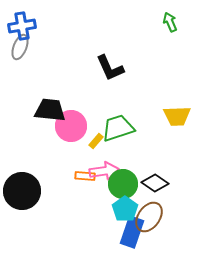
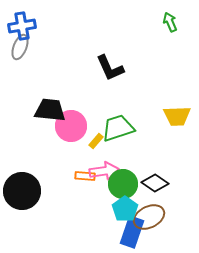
brown ellipse: rotated 28 degrees clockwise
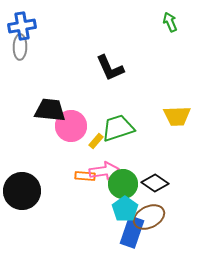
gray ellipse: rotated 20 degrees counterclockwise
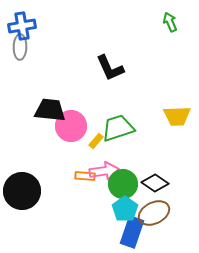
brown ellipse: moved 5 px right, 4 px up
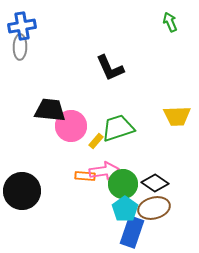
brown ellipse: moved 5 px up; rotated 12 degrees clockwise
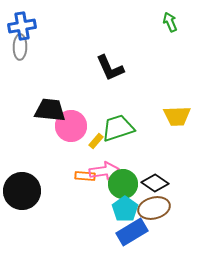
blue rectangle: rotated 40 degrees clockwise
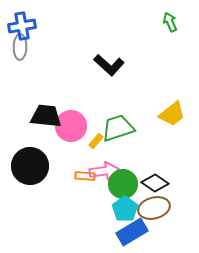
black L-shape: moved 1 px left, 3 px up; rotated 24 degrees counterclockwise
black trapezoid: moved 4 px left, 6 px down
yellow trapezoid: moved 5 px left, 2 px up; rotated 36 degrees counterclockwise
black circle: moved 8 px right, 25 px up
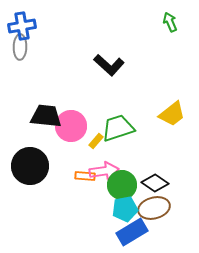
green circle: moved 1 px left, 1 px down
cyan pentagon: rotated 25 degrees clockwise
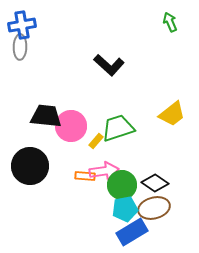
blue cross: moved 1 px up
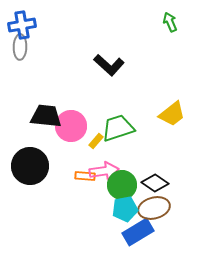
blue rectangle: moved 6 px right
